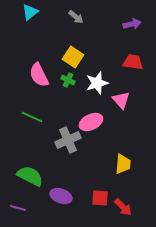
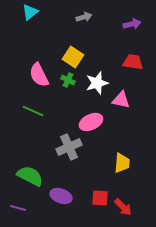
gray arrow: moved 8 px right; rotated 56 degrees counterclockwise
pink triangle: rotated 36 degrees counterclockwise
green line: moved 1 px right, 6 px up
gray cross: moved 1 px right, 7 px down
yellow trapezoid: moved 1 px left, 1 px up
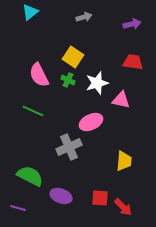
yellow trapezoid: moved 2 px right, 2 px up
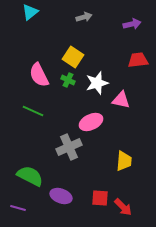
red trapezoid: moved 5 px right, 2 px up; rotated 15 degrees counterclockwise
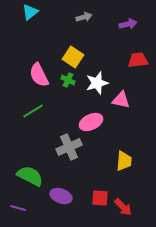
purple arrow: moved 4 px left
green line: rotated 55 degrees counterclockwise
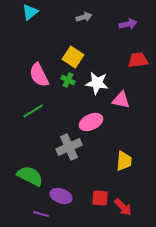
white star: rotated 25 degrees clockwise
purple line: moved 23 px right, 6 px down
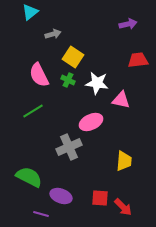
gray arrow: moved 31 px left, 17 px down
green semicircle: moved 1 px left, 1 px down
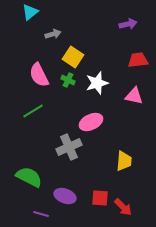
white star: rotated 25 degrees counterclockwise
pink triangle: moved 13 px right, 4 px up
purple ellipse: moved 4 px right
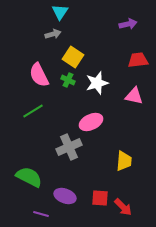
cyan triangle: moved 30 px right; rotated 18 degrees counterclockwise
